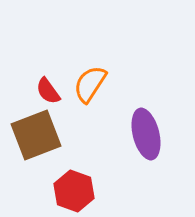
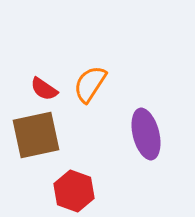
red semicircle: moved 4 px left, 2 px up; rotated 20 degrees counterclockwise
brown square: rotated 9 degrees clockwise
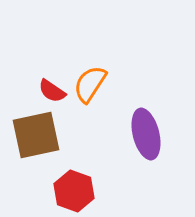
red semicircle: moved 8 px right, 2 px down
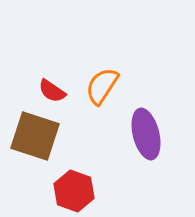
orange semicircle: moved 12 px right, 2 px down
brown square: moved 1 px left, 1 px down; rotated 30 degrees clockwise
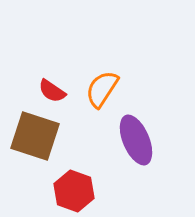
orange semicircle: moved 3 px down
purple ellipse: moved 10 px left, 6 px down; rotated 9 degrees counterclockwise
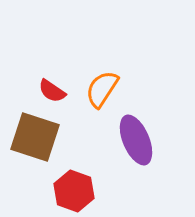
brown square: moved 1 px down
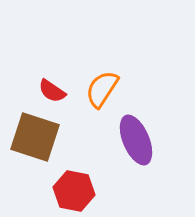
red hexagon: rotated 9 degrees counterclockwise
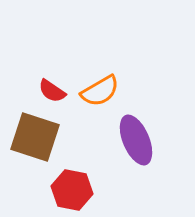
orange semicircle: moved 2 px left, 2 px down; rotated 153 degrees counterclockwise
red hexagon: moved 2 px left, 1 px up
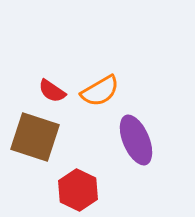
red hexagon: moved 6 px right; rotated 15 degrees clockwise
